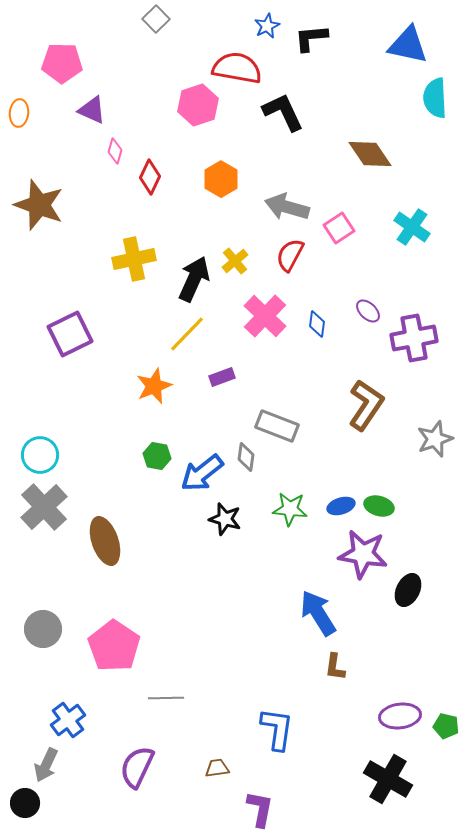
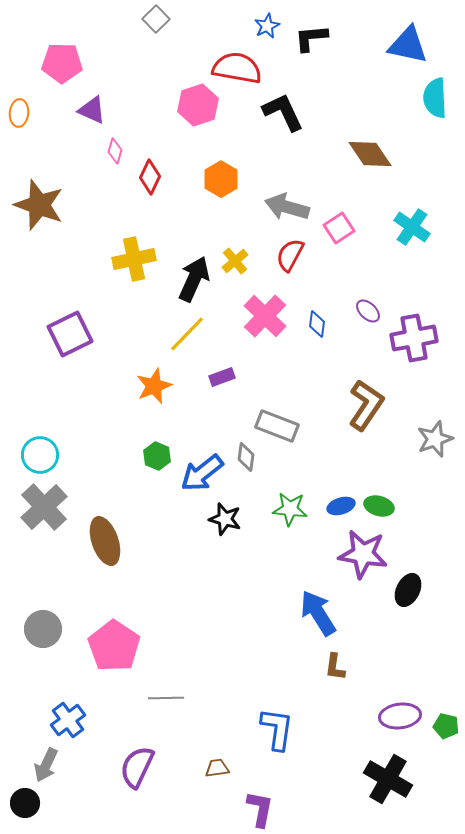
green hexagon at (157, 456): rotated 12 degrees clockwise
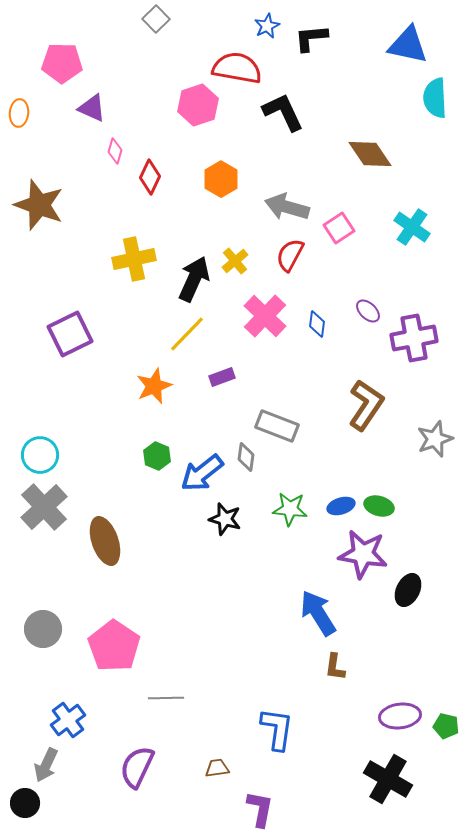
purple triangle at (92, 110): moved 2 px up
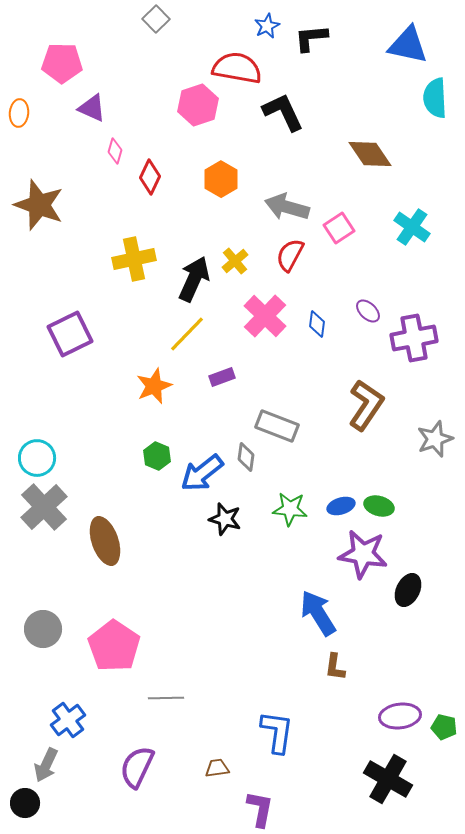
cyan circle at (40, 455): moved 3 px left, 3 px down
green pentagon at (446, 726): moved 2 px left, 1 px down
blue L-shape at (277, 729): moved 3 px down
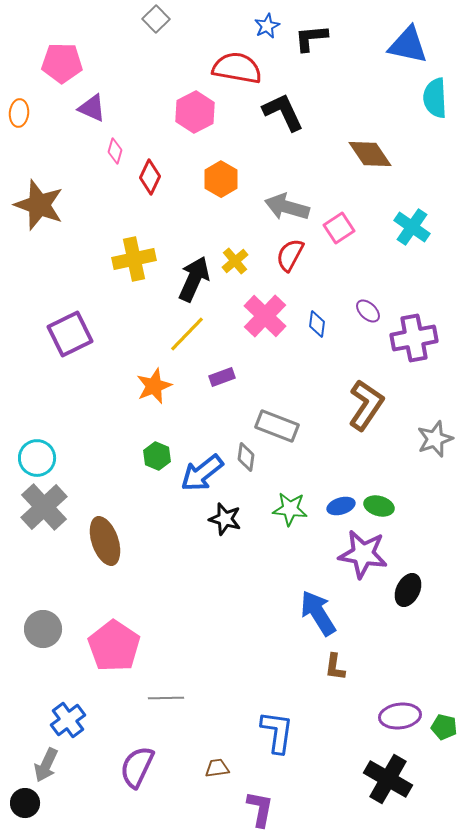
pink hexagon at (198, 105): moved 3 px left, 7 px down; rotated 9 degrees counterclockwise
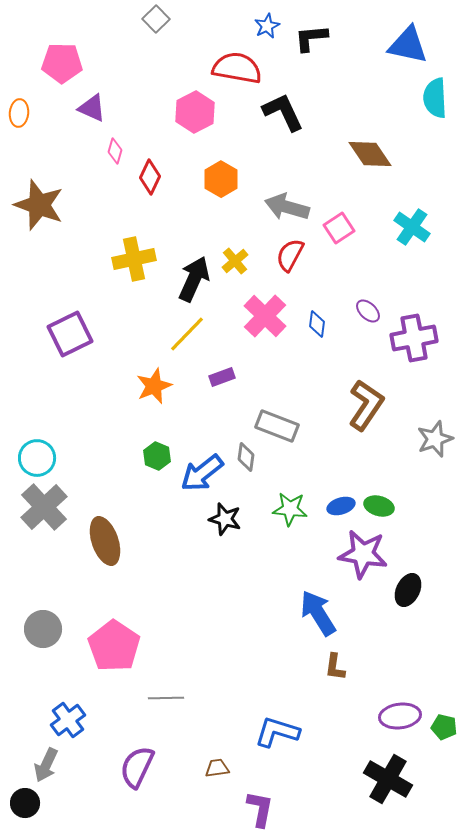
blue L-shape at (277, 732): rotated 81 degrees counterclockwise
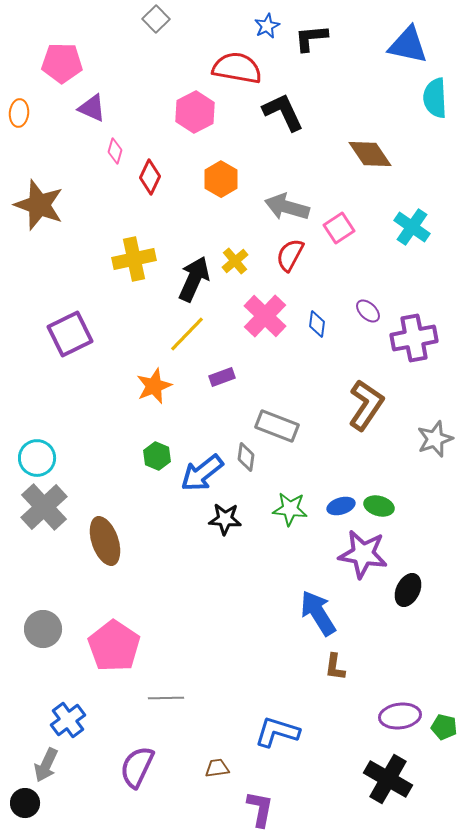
black star at (225, 519): rotated 12 degrees counterclockwise
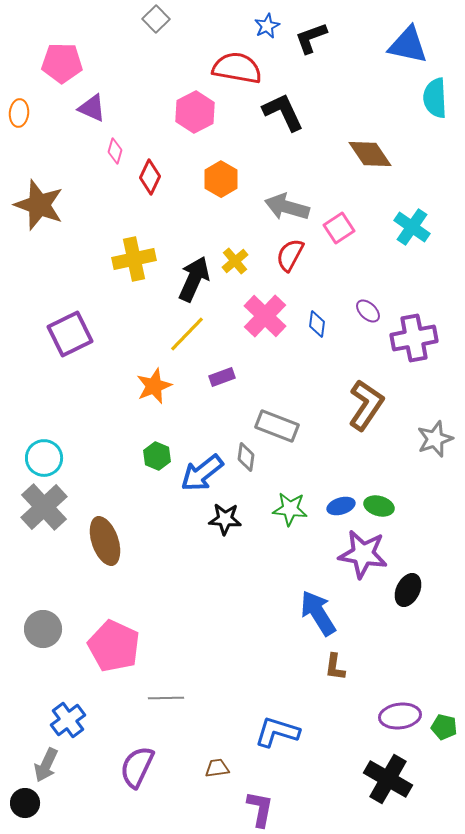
black L-shape at (311, 38): rotated 15 degrees counterclockwise
cyan circle at (37, 458): moved 7 px right
pink pentagon at (114, 646): rotated 9 degrees counterclockwise
